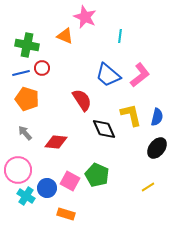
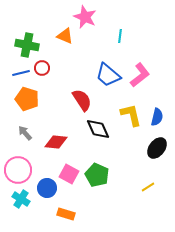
black diamond: moved 6 px left
pink square: moved 1 px left, 7 px up
cyan cross: moved 5 px left, 3 px down
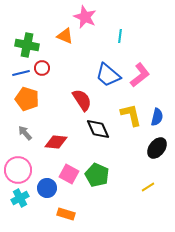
cyan cross: moved 1 px left, 1 px up; rotated 30 degrees clockwise
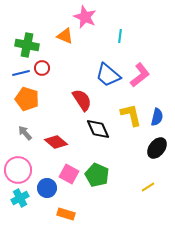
red diamond: rotated 35 degrees clockwise
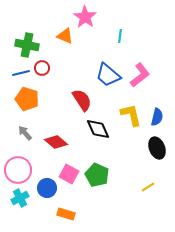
pink star: rotated 10 degrees clockwise
black ellipse: rotated 60 degrees counterclockwise
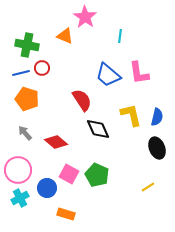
pink L-shape: moved 1 px left, 2 px up; rotated 120 degrees clockwise
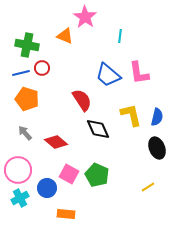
orange rectangle: rotated 12 degrees counterclockwise
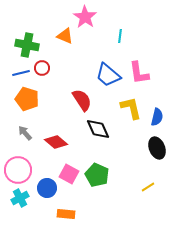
yellow L-shape: moved 7 px up
